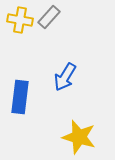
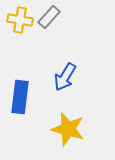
yellow star: moved 11 px left, 8 px up
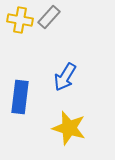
yellow star: moved 1 px right, 1 px up
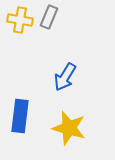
gray rectangle: rotated 20 degrees counterclockwise
blue rectangle: moved 19 px down
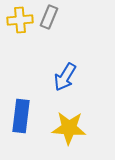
yellow cross: rotated 15 degrees counterclockwise
blue rectangle: moved 1 px right
yellow star: rotated 12 degrees counterclockwise
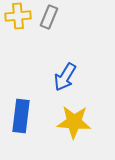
yellow cross: moved 2 px left, 4 px up
yellow star: moved 5 px right, 6 px up
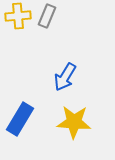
gray rectangle: moved 2 px left, 1 px up
blue rectangle: moved 1 px left, 3 px down; rotated 24 degrees clockwise
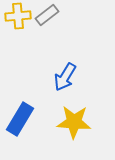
gray rectangle: moved 1 px up; rotated 30 degrees clockwise
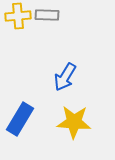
gray rectangle: rotated 40 degrees clockwise
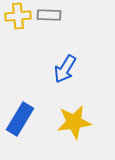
gray rectangle: moved 2 px right
blue arrow: moved 8 px up
yellow star: rotated 12 degrees counterclockwise
